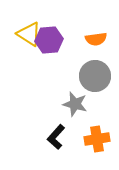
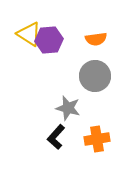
gray star: moved 7 px left, 4 px down
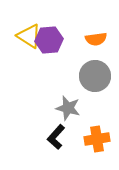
yellow triangle: moved 2 px down
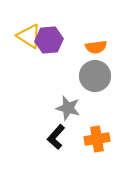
orange semicircle: moved 8 px down
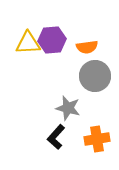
yellow triangle: moved 1 px left, 7 px down; rotated 36 degrees counterclockwise
purple hexagon: moved 3 px right
orange semicircle: moved 9 px left
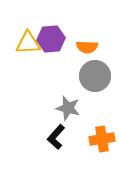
purple hexagon: moved 1 px left, 1 px up
orange semicircle: rotated 10 degrees clockwise
orange cross: moved 5 px right
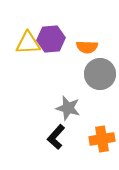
gray circle: moved 5 px right, 2 px up
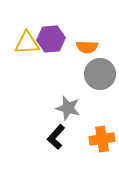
yellow triangle: moved 1 px left
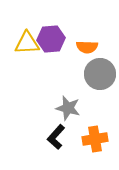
orange cross: moved 7 px left
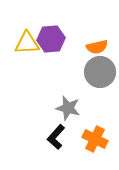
orange semicircle: moved 10 px right; rotated 15 degrees counterclockwise
gray circle: moved 2 px up
orange cross: rotated 35 degrees clockwise
